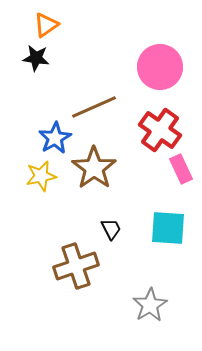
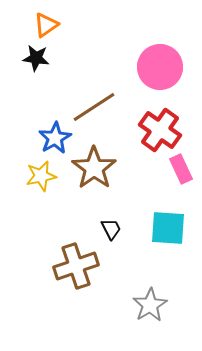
brown line: rotated 9 degrees counterclockwise
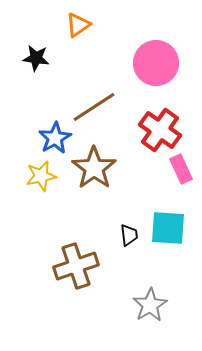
orange triangle: moved 32 px right
pink circle: moved 4 px left, 4 px up
black trapezoid: moved 18 px right, 6 px down; rotated 20 degrees clockwise
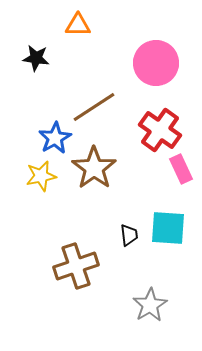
orange triangle: rotated 36 degrees clockwise
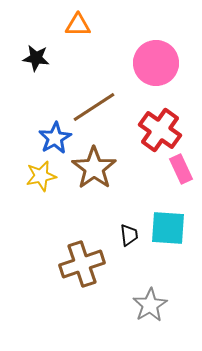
brown cross: moved 6 px right, 2 px up
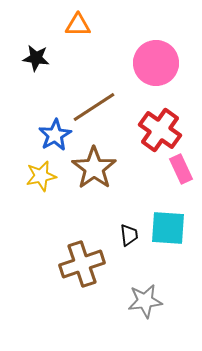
blue star: moved 3 px up
gray star: moved 5 px left, 4 px up; rotated 24 degrees clockwise
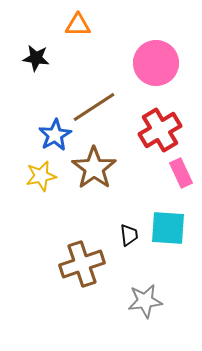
red cross: rotated 24 degrees clockwise
pink rectangle: moved 4 px down
